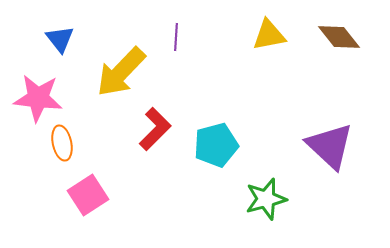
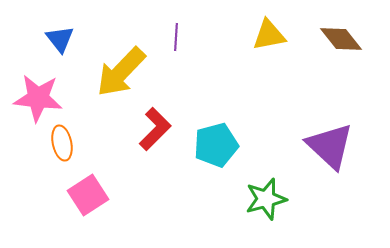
brown diamond: moved 2 px right, 2 px down
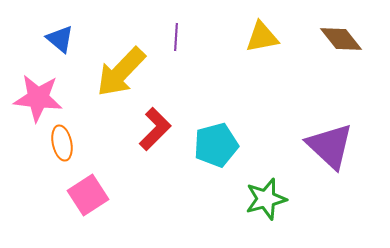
yellow triangle: moved 7 px left, 2 px down
blue triangle: rotated 12 degrees counterclockwise
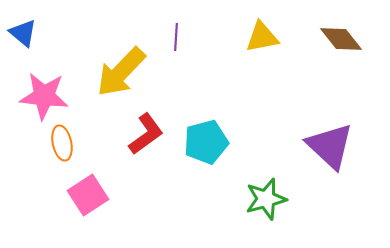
blue triangle: moved 37 px left, 6 px up
pink star: moved 6 px right, 2 px up
red L-shape: moved 9 px left, 5 px down; rotated 9 degrees clockwise
cyan pentagon: moved 10 px left, 3 px up
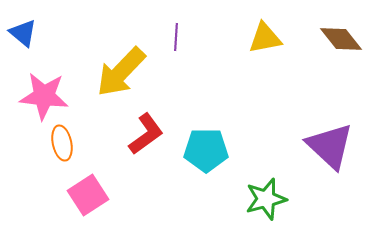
yellow triangle: moved 3 px right, 1 px down
cyan pentagon: moved 8 px down; rotated 15 degrees clockwise
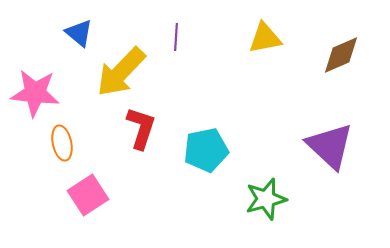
blue triangle: moved 56 px right
brown diamond: moved 16 px down; rotated 75 degrees counterclockwise
pink star: moved 9 px left, 3 px up
red L-shape: moved 5 px left, 6 px up; rotated 36 degrees counterclockwise
cyan pentagon: rotated 12 degrees counterclockwise
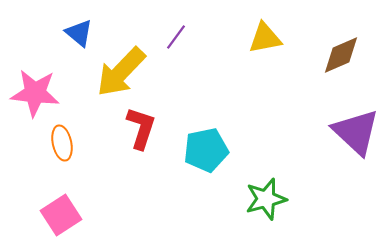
purple line: rotated 32 degrees clockwise
purple triangle: moved 26 px right, 14 px up
pink square: moved 27 px left, 20 px down
